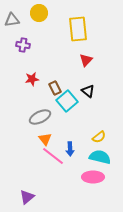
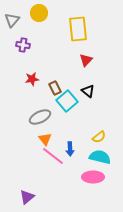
gray triangle: rotated 42 degrees counterclockwise
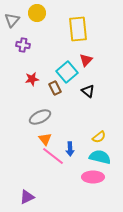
yellow circle: moved 2 px left
cyan square: moved 29 px up
purple triangle: rotated 14 degrees clockwise
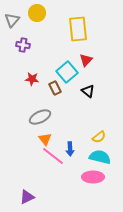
red star: rotated 16 degrees clockwise
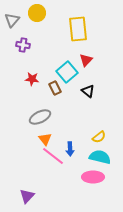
purple triangle: moved 1 px up; rotated 21 degrees counterclockwise
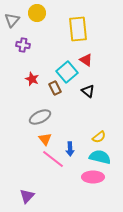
red triangle: rotated 40 degrees counterclockwise
red star: rotated 16 degrees clockwise
pink line: moved 3 px down
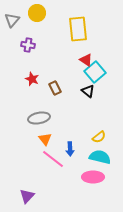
purple cross: moved 5 px right
cyan square: moved 28 px right
gray ellipse: moved 1 px left, 1 px down; rotated 15 degrees clockwise
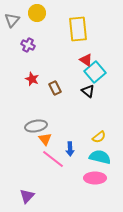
purple cross: rotated 16 degrees clockwise
gray ellipse: moved 3 px left, 8 px down
pink ellipse: moved 2 px right, 1 px down
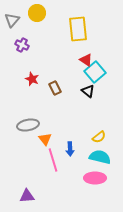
purple cross: moved 6 px left
gray ellipse: moved 8 px left, 1 px up
pink line: moved 1 px down; rotated 35 degrees clockwise
purple triangle: rotated 42 degrees clockwise
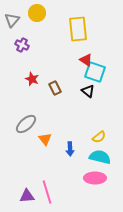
cyan square: rotated 30 degrees counterclockwise
gray ellipse: moved 2 px left, 1 px up; rotated 30 degrees counterclockwise
pink line: moved 6 px left, 32 px down
